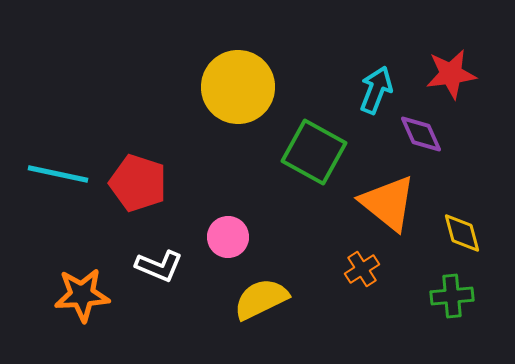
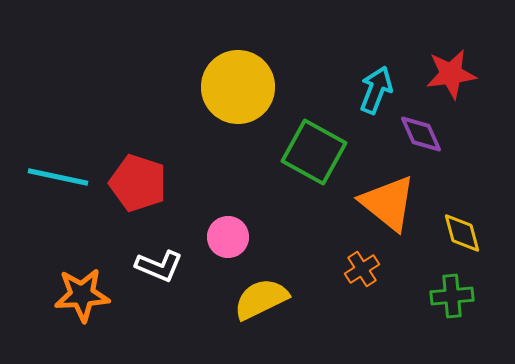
cyan line: moved 3 px down
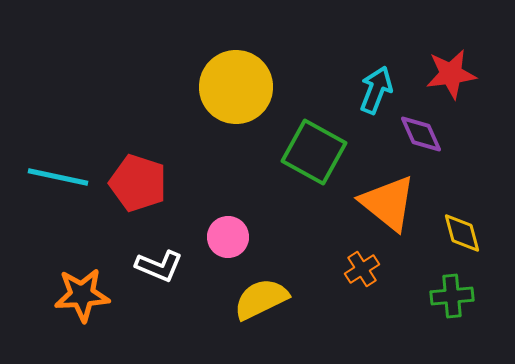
yellow circle: moved 2 px left
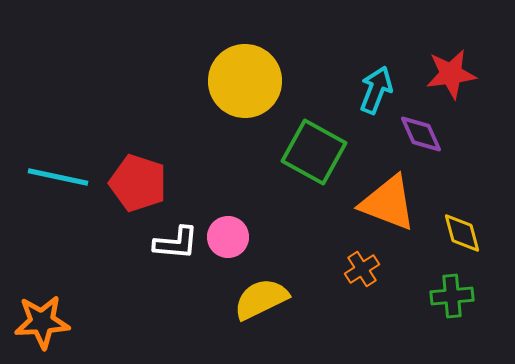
yellow circle: moved 9 px right, 6 px up
orange triangle: rotated 18 degrees counterclockwise
white L-shape: moved 17 px right, 23 px up; rotated 18 degrees counterclockwise
orange star: moved 40 px left, 27 px down
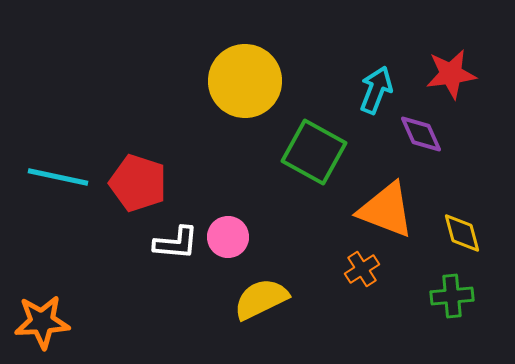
orange triangle: moved 2 px left, 7 px down
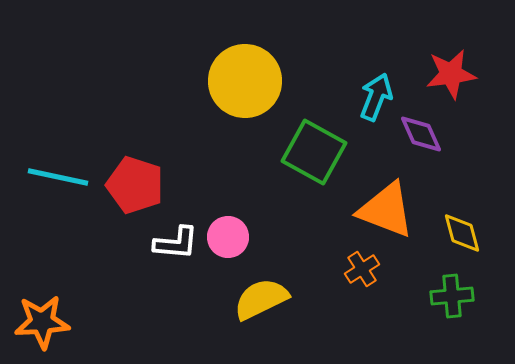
cyan arrow: moved 7 px down
red pentagon: moved 3 px left, 2 px down
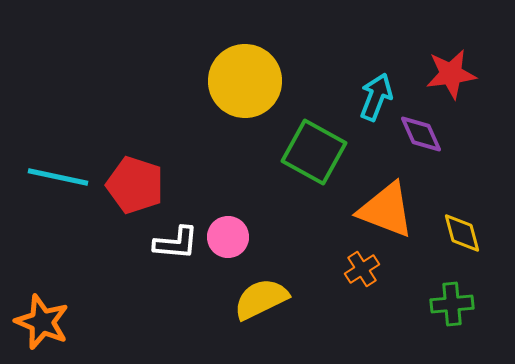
green cross: moved 8 px down
orange star: rotated 26 degrees clockwise
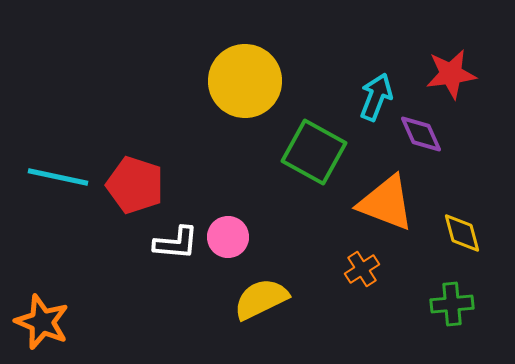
orange triangle: moved 7 px up
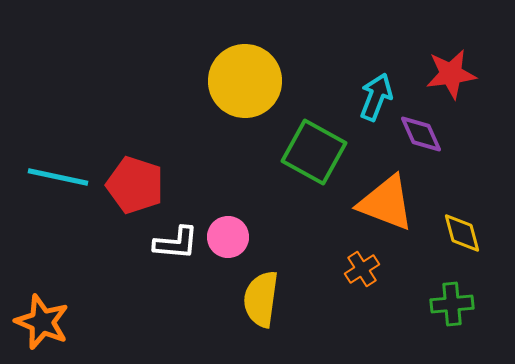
yellow semicircle: rotated 56 degrees counterclockwise
